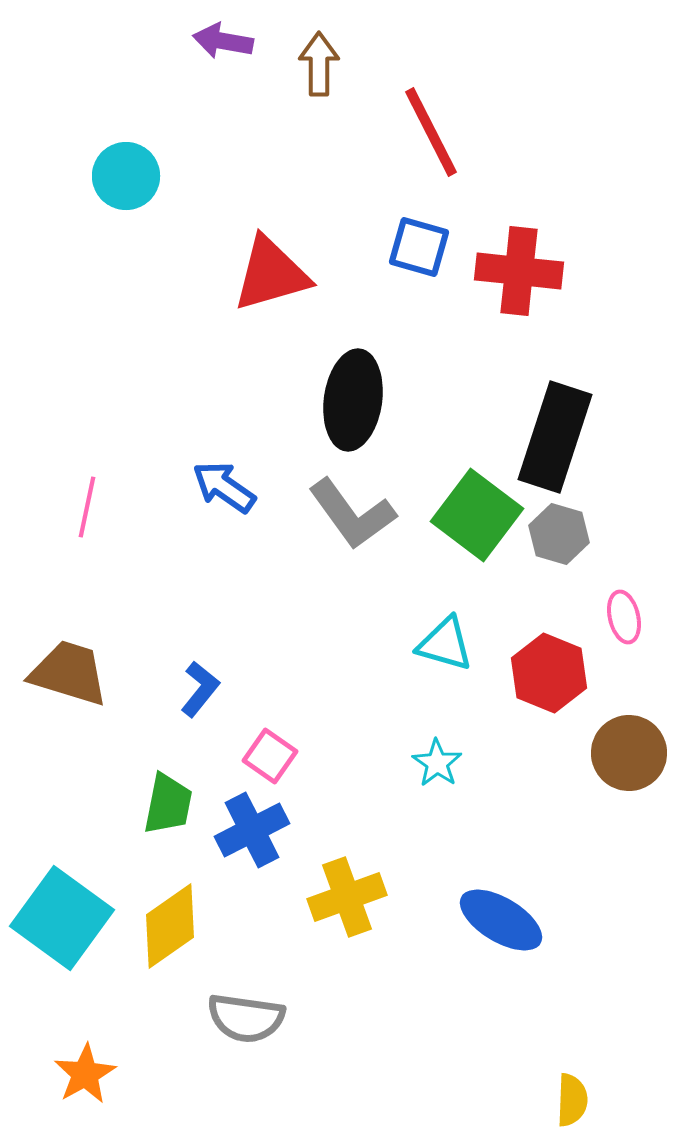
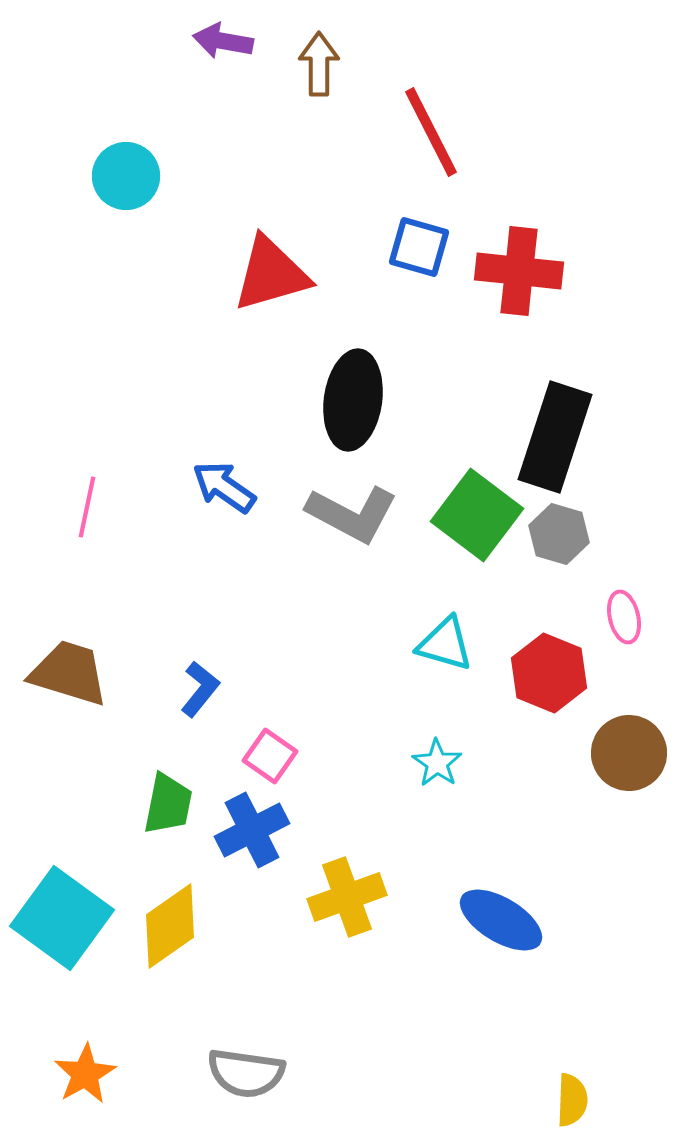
gray L-shape: rotated 26 degrees counterclockwise
gray semicircle: moved 55 px down
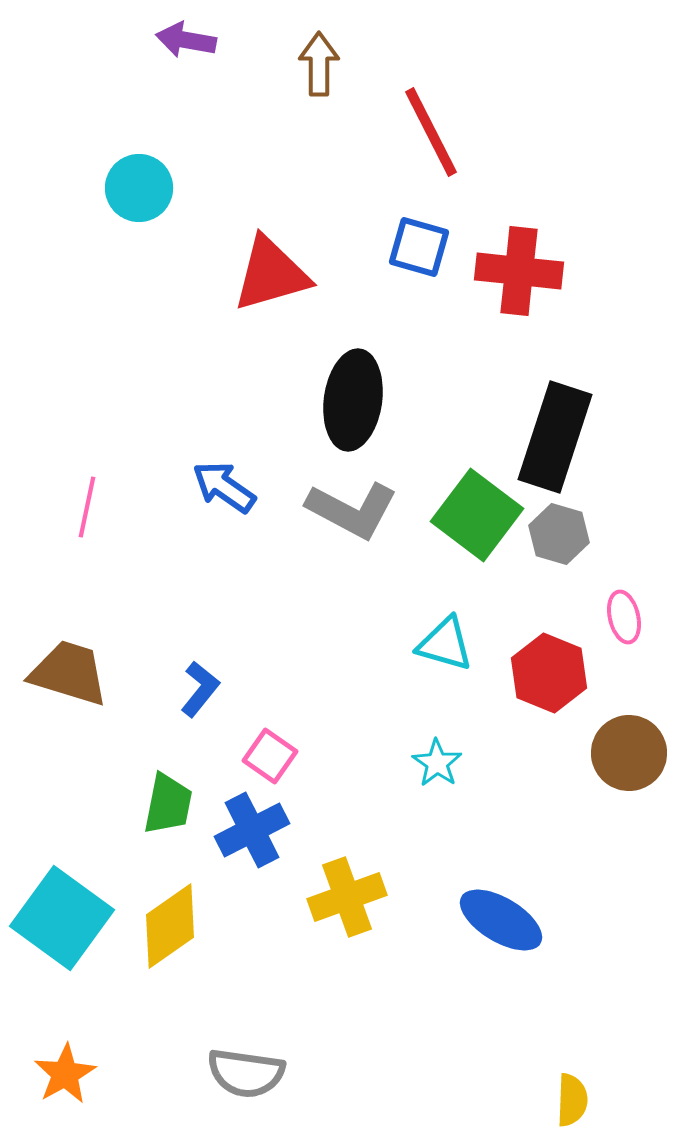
purple arrow: moved 37 px left, 1 px up
cyan circle: moved 13 px right, 12 px down
gray L-shape: moved 4 px up
orange star: moved 20 px left
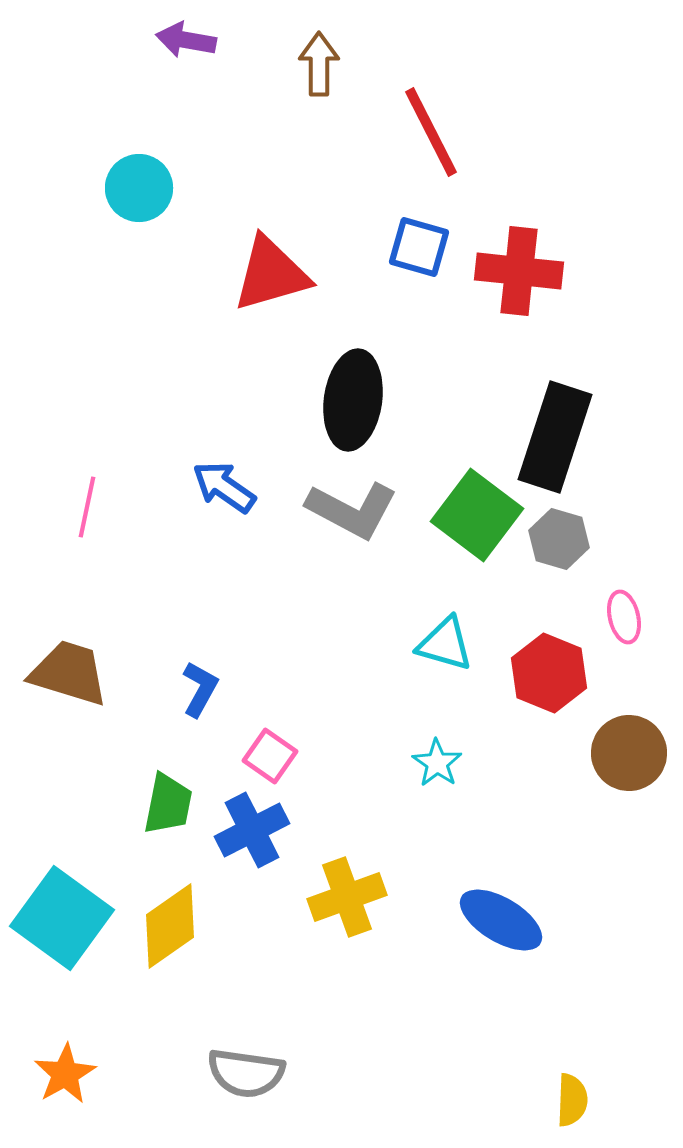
gray hexagon: moved 5 px down
blue L-shape: rotated 10 degrees counterclockwise
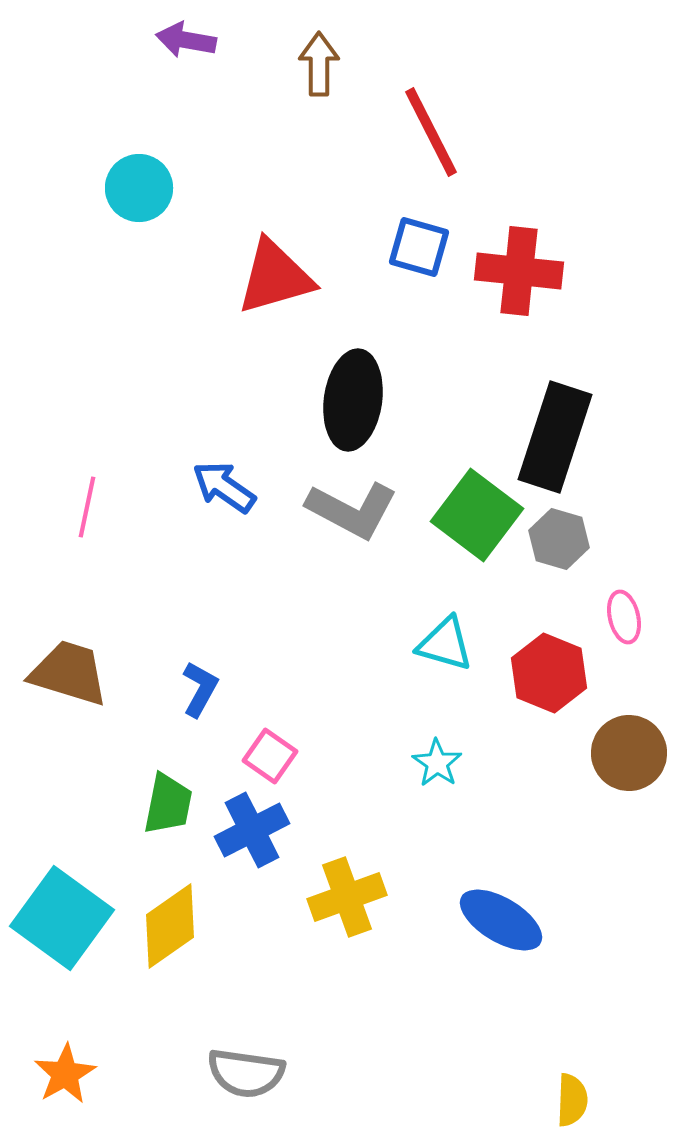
red triangle: moved 4 px right, 3 px down
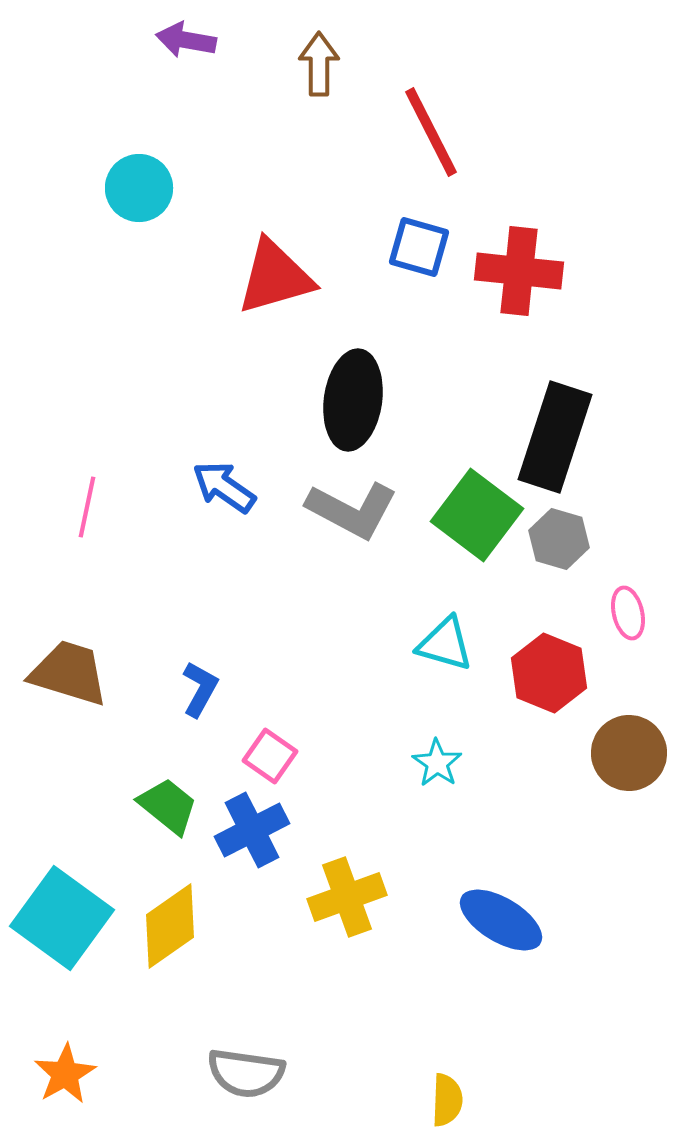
pink ellipse: moved 4 px right, 4 px up
green trapezoid: moved 2 px down; rotated 62 degrees counterclockwise
yellow semicircle: moved 125 px left
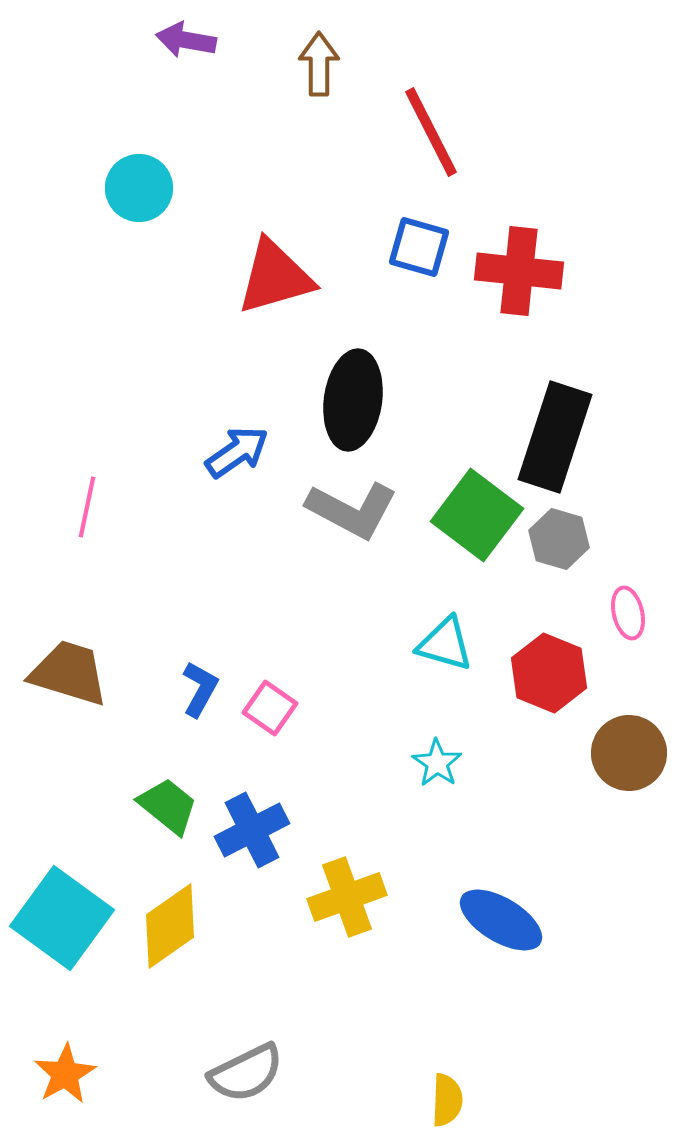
blue arrow: moved 13 px right, 35 px up; rotated 110 degrees clockwise
pink square: moved 48 px up
gray semicircle: rotated 34 degrees counterclockwise
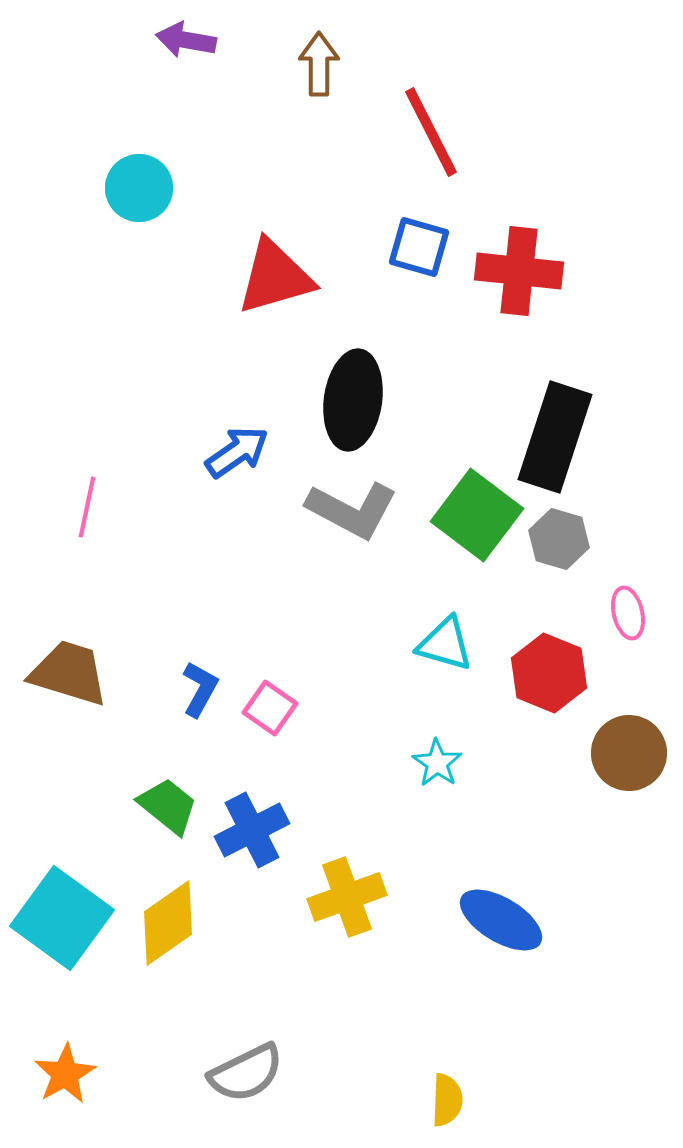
yellow diamond: moved 2 px left, 3 px up
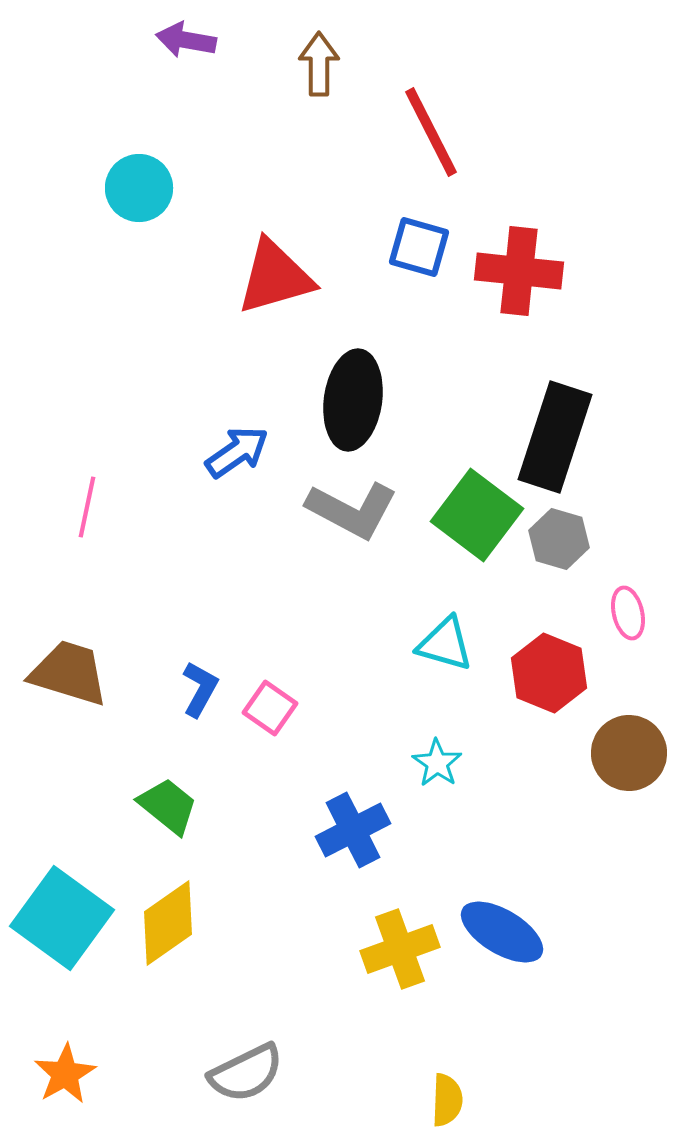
blue cross: moved 101 px right
yellow cross: moved 53 px right, 52 px down
blue ellipse: moved 1 px right, 12 px down
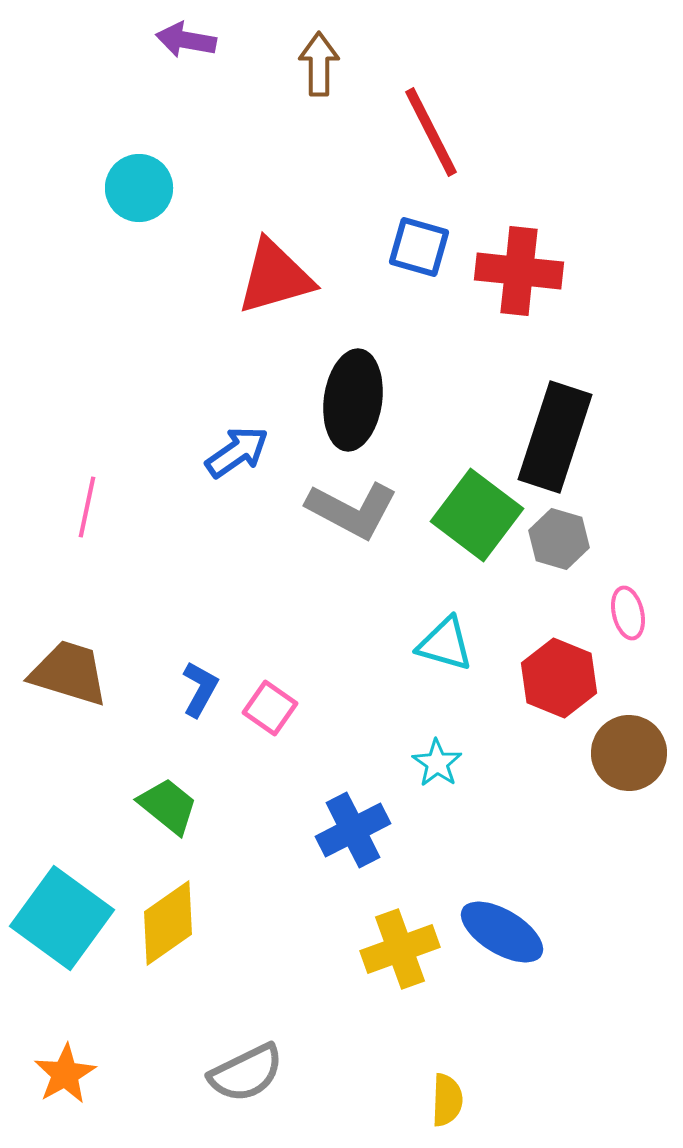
red hexagon: moved 10 px right, 5 px down
